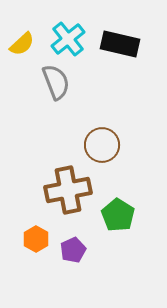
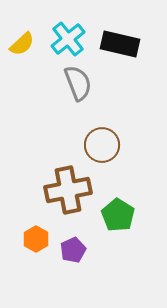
gray semicircle: moved 22 px right, 1 px down
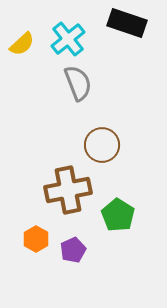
black rectangle: moved 7 px right, 21 px up; rotated 6 degrees clockwise
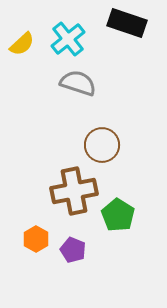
gray semicircle: rotated 51 degrees counterclockwise
brown cross: moved 6 px right, 1 px down
purple pentagon: rotated 25 degrees counterclockwise
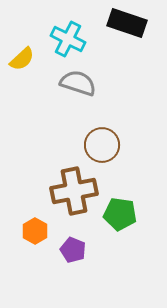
cyan cross: rotated 24 degrees counterclockwise
yellow semicircle: moved 15 px down
green pentagon: moved 2 px right, 1 px up; rotated 24 degrees counterclockwise
orange hexagon: moved 1 px left, 8 px up
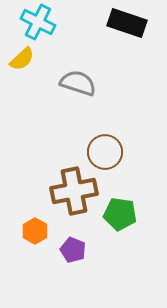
cyan cross: moved 30 px left, 17 px up
brown circle: moved 3 px right, 7 px down
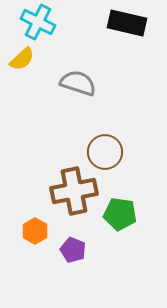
black rectangle: rotated 6 degrees counterclockwise
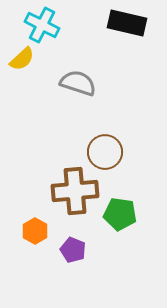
cyan cross: moved 4 px right, 3 px down
brown cross: moved 1 px right; rotated 6 degrees clockwise
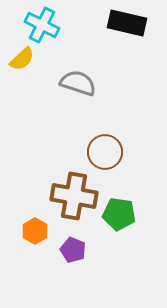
brown cross: moved 1 px left, 5 px down; rotated 15 degrees clockwise
green pentagon: moved 1 px left
